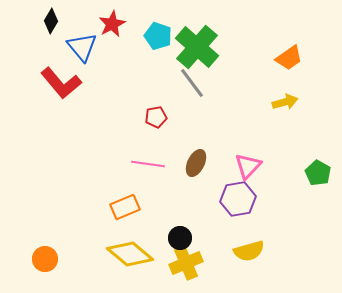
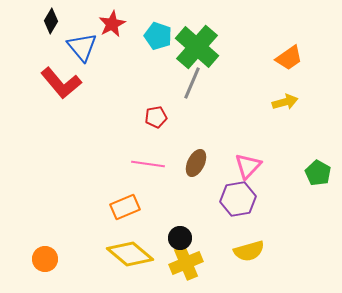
gray line: rotated 60 degrees clockwise
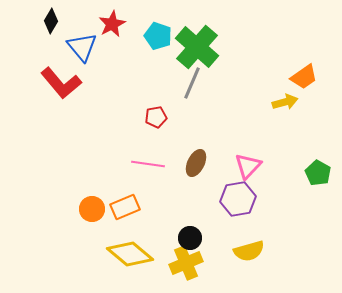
orange trapezoid: moved 15 px right, 19 px down
black circle: moved 10 px right
orange circle: moved 47 px right, 50 px up
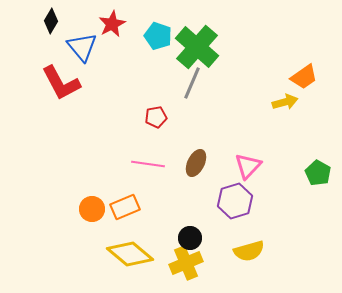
red L-shape: rotated 12 degrees clockwise
purple hexagon: moved 3 px left, 2 px down; rotated 8 degrees counterclockwise
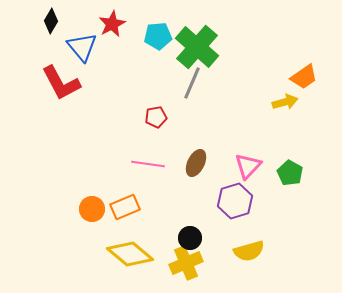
cyan pentagon: rotated 24 degrees counterclockwise
green pentagon: moved 28 px left
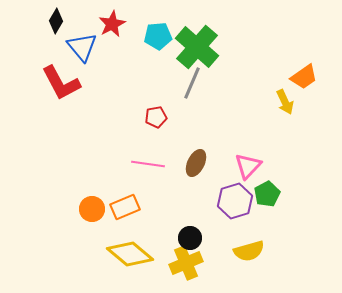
black diamond: moved 5 px right
yellow arrow: rotated 80 degrees clockwise
green pentagon: moved 23 px left, 21 px down; rotated 15 degrees clockwise
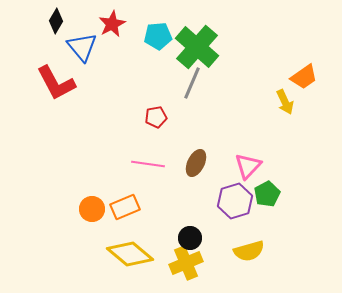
red L-shape: moved 5 px left
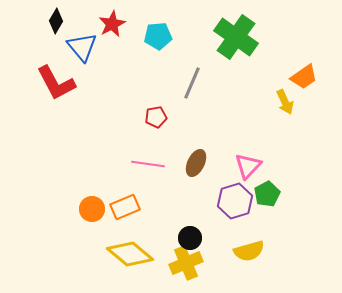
green cross: moved 39 px right, 10 px up; rotated 6 degrees counterclockwise
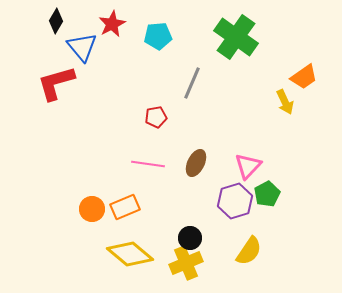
red L-shape: rotated 102 degrees clockwise
yellow semicircle: rotated 40 degrees counterclockwise
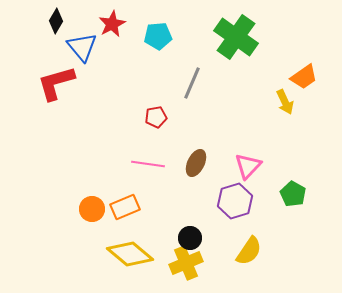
green pentagon: moved 26 px right; rotated 15 degrees counterclockwise
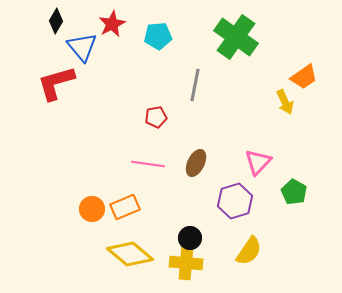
gray line: moved 3 px right, 2 px down; rotated 12 degrees counterclockwise
pink triangle: moved 10 px right, 4 px up
green pentagon: moved 1 px right, 2 px up
yellow cross: rotated 28 degrees clockwise
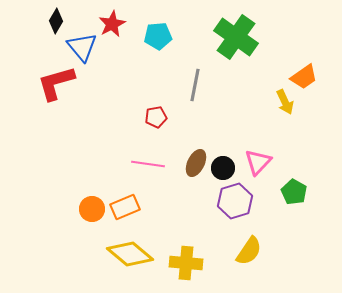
black circle: moved 33 px right, 70 px up
